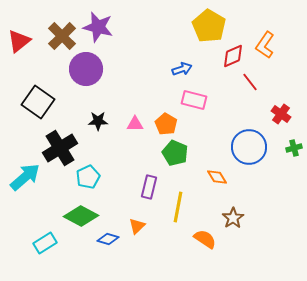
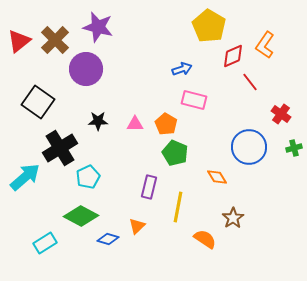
brown cross: moved 7 px left, 4 px down
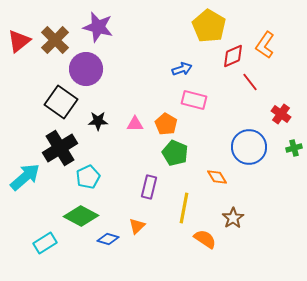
black square: moved 23 px right
yellow line: moved 6 px right, 1 px down
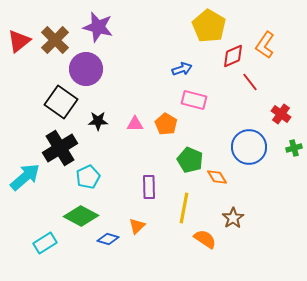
green pentagon: moved 15 px right, 7 px down
purple rectangle: rotated 15 degrees counterclockwise
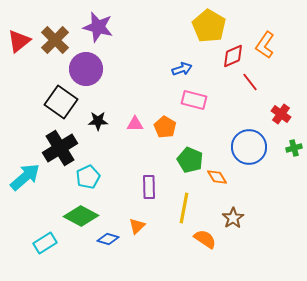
orange pentagon: moved 1 px left, 3 px down
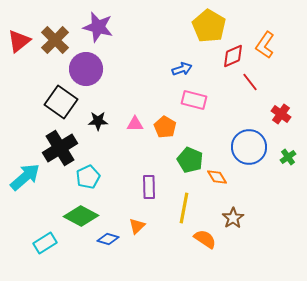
green cross: moved 6 px left, 9 px down; rotated 21 degrees counterclockwise
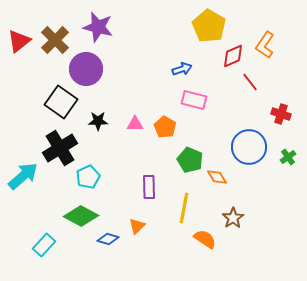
red cross: rotated 18 degrees counterclockwise
cyan arrow: moved 2 px left, 1 px up
cyan rectangle: moved 1 px left, 2 px down; rotated 15 degrees counterclockwise
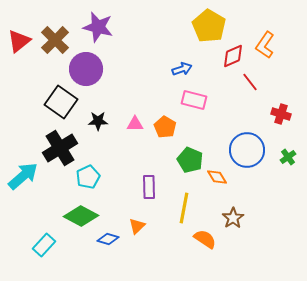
blue circle: moved 2 px left, 3 px down
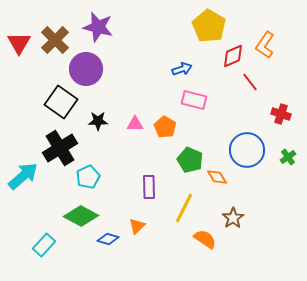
red triangle: moved 2 px down; rotated 20 degrees counterclockwise
yellow line: rotated 16 degrees clockwise
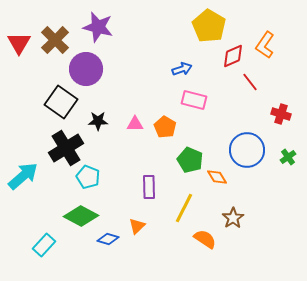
black cross: moved 6 px right
cyan pentagon: rotated 25 degrees counterclockwise
